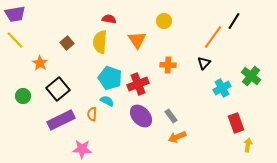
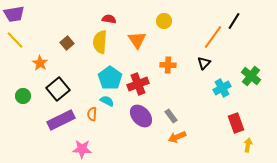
purple trapezoid: moved 1 px left
cyan pentagon: rotated 15 degrees clockwise
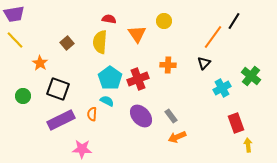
orange triangle: moved 6 px up
red cross: moved 5 px up
black square: rotated 30 degrees counterclockwise
yellow arrow: rotated 16 degrees counterclockwise
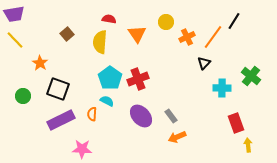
yellow circle: moved 2 px right, 1 px down
brown square: moved 9 px up
orange cross: moved 19 px right, 28 px up; rotated 28 degrees counterclockwise
cyan cross: rotated 30 degrees clockwise
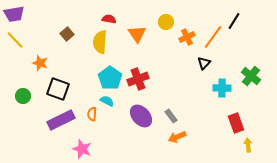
orange star: rotated 14 degrees counterclockwise
pink star: rotated 18 degrees clockwise
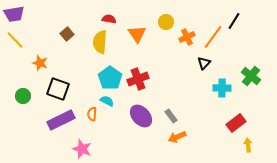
red rectangle: rotated 72 degrees clockwise
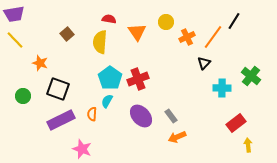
orange triangle: moved 2 px up
cyan semicircle: rotated 88 degrees counterclockwise
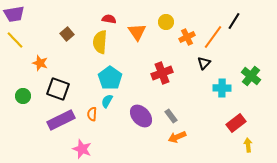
red cross: moved 24 px right, 6 px up
